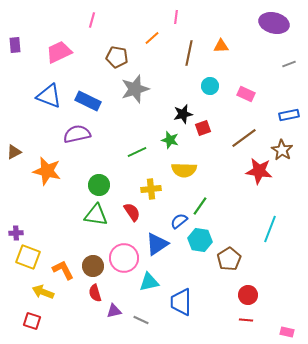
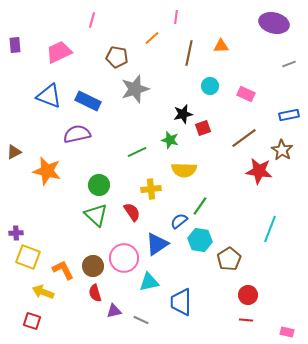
green triangle at (96, 215): rotated 35 degrees clockwise
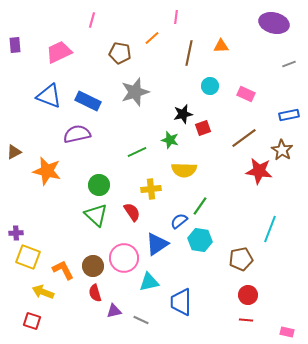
brown pentagon at (117, 57): moved 3 px right, 4 px up
gray star at (135, 89): moved 3 px down
brown pentagon at (229, 259): moved 12 px right; rotated 20 degrees clockwise
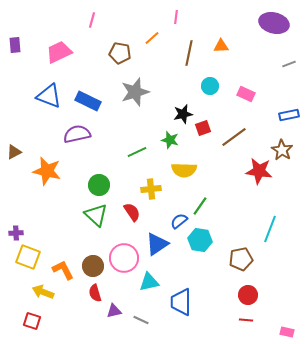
brown line at (244, 138): moved 10 px left, 1 px up
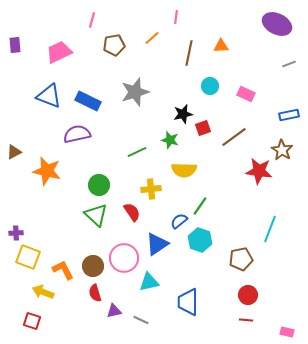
purple ellipse at (274, 23): moved 3 px right, 1 px down; rotated 12 degrees clockwise
brown pentagon at (120, 53): moved 6 px left, 8 px up; rotated 20 degrees counterclockwise
cyan hexagon at (200, 240): rotated 10 degrees clockwise
blue trapezoid at (181, 302): moved 7 px right
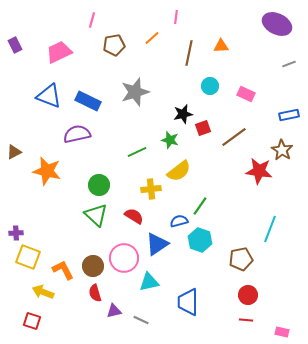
purple rectangle at (15, 45): rotated 21 degrees counterclockwise
yellow semicircle at (184, 170): moved 5 px left, 1 px down; rotated 40 degrees counterclockwise
red semicircle at (132, 212): moved 2 px right, 4 px down; rotated 24 degrees counterclockwise
blue semicircle at (179, 221): rotated 24 degrees clockwise
pink rectangle at (287, 332): moved 5 px left
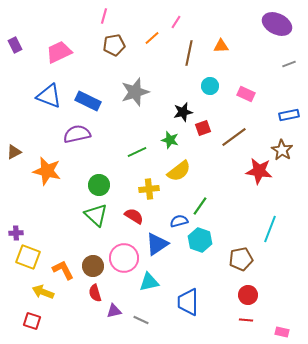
pink line at (176, 17): moved 5 px down; rotated 24 degrees clockwise
pink line at (92, 20): moved 12 px right, 4 px up
black star at (183, 114): moved 2 px up
yellow cross at (151, 189): moved 2 px left
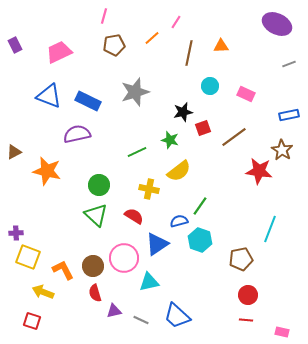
yellow cross at (149, 189): rotated 18 degrees clockwise
blue trapezoid at (188, 302): moved 11 px left, 14 px down; rotated 48 degrees counterclockwise
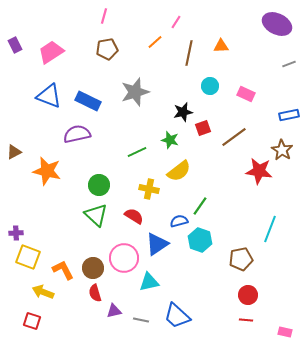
orange line at (152, 38): moved 3 px right, 4 px down
brown pentagon at (114, 45): moved 7 px left, 4 px down
pink trapezoid at (59, 52): moved 8 px left; rotated 8 degrees counterclockwise
brown circle at (93, 266): moved 2 px down
gray line at (141, 320): rotated 14 degrees counterclockwise
pink rectangle at (282, 332): moved 3 px right
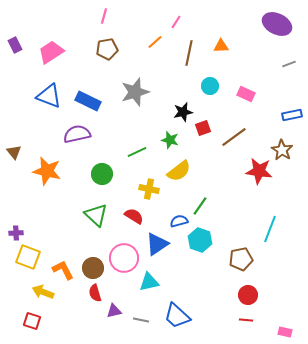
blue rectangle at (289, 115): moved 3 px right
brown triangle at (14, 152): rotated 42 degrees counterclockwise
green circle at (99, 185): moved 3 px right, 11 px up
